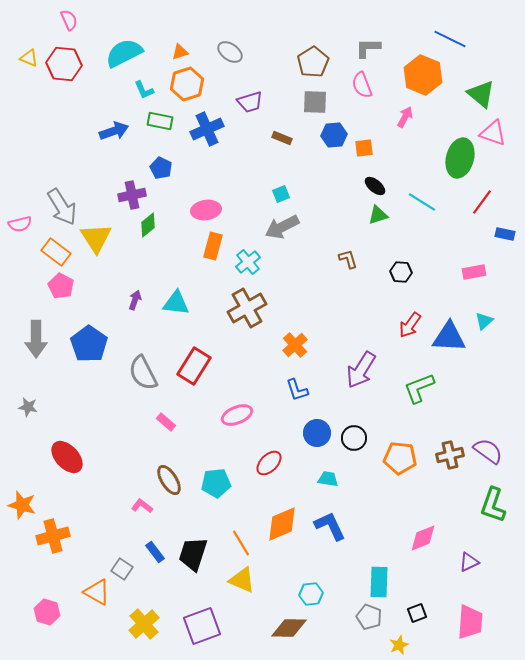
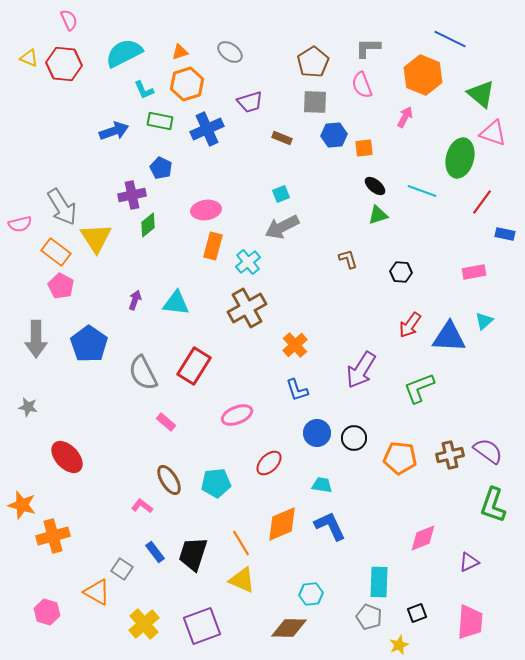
cyan line at (422, 202): moved 11 px up; rotated 12 degrees counterclockwise
cyan trapezoid at (328, 479): moved 6 px left, 6 px down
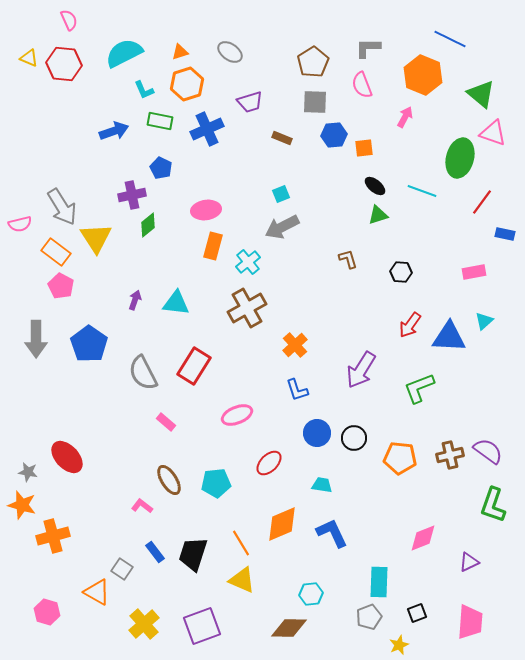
gray star at (28, 407): moved 65 px down
blue L-shape at (330, 526): moved 2 px right, 7 px down
gray pentagon at (369, 617): rotated 30 degrees clockwise
